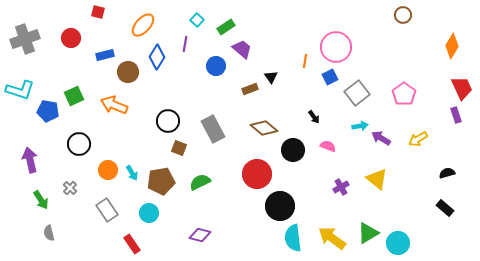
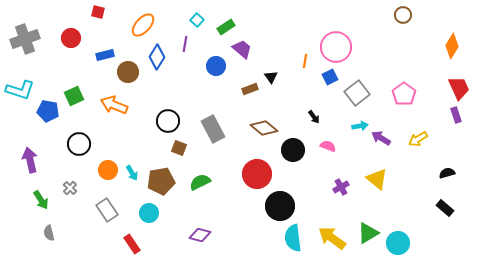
red trapezoid at (462, 88): moved 3 px left
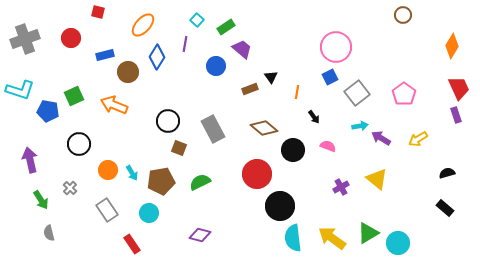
orange line at (305, 61): moved 8 px left, 31 px down
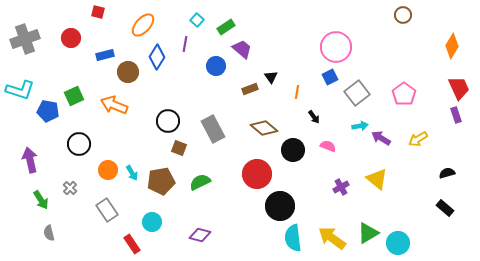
cyan circle at (149, 213): moved 3 px right, 9 px down
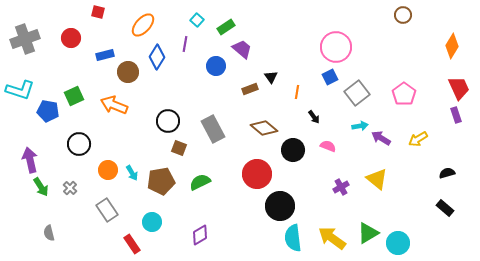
green arrow at (41, 200): moved 13 px up
purple diamond at (200, 235): rotated 45 degrees counterclockwise
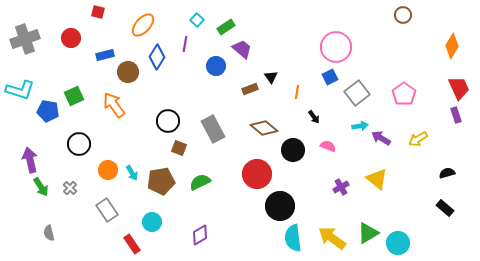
orange arrow at (114, 105): rotated 32 degrees clockwise
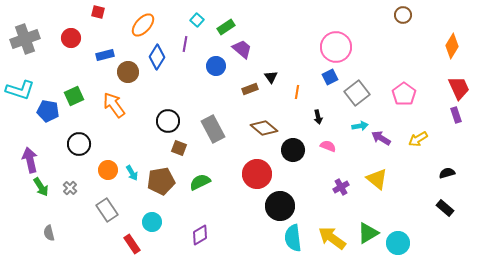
black arrow at (314, 117): moved 4 px right; rotated 24 degrees clockwise
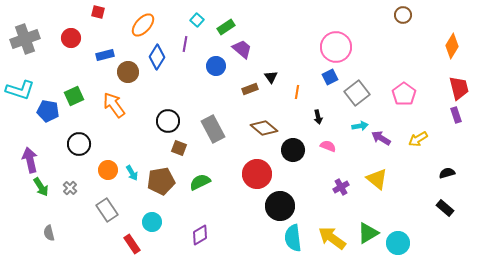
red trapezoid at (459, 88): rotated 10 degrees clockwise
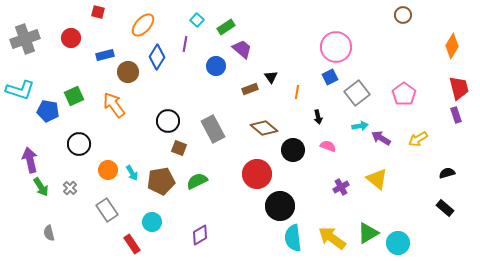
green semicircle at (200, 182): moved 3 px left, 1 px up
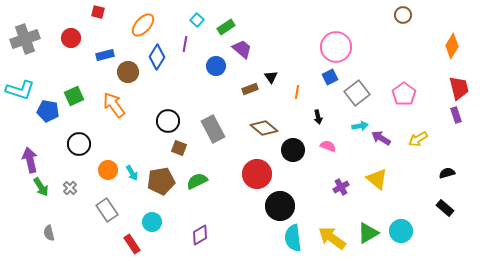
cyan circle at (398, 243): moved 3 px right, 12 px up
